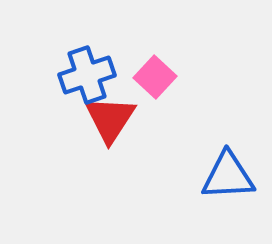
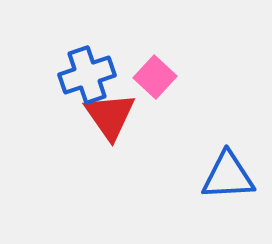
red triangle: moved 3 px up; rotated 8 degrees counterclockwise
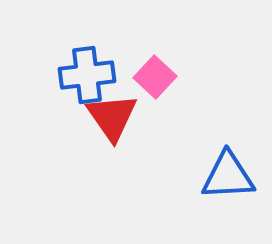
blue cross: rotated 12 degrees clockwise
red triangle: moved 2 px right, 1 px down
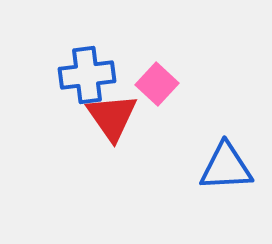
pink square: moved 2 px right, 7 px down
blue triangle: moved 2 px left, 9 px up
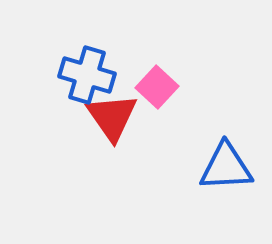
blue cross: rotated 24 degrees clockwise
pink square: moved 3 px down
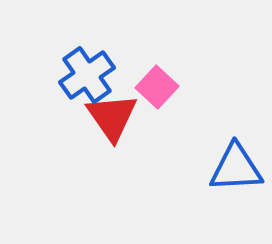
blue cross: rotated 38 degrees clockwise
blue triangle: moved 10 px right, 1 px down
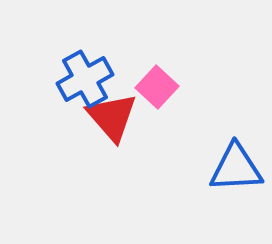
blue cross: moved 2 px left, 4 px down; rotated 6 degrees clockwise
red triangle: rotated 6 degrees counterclockwise
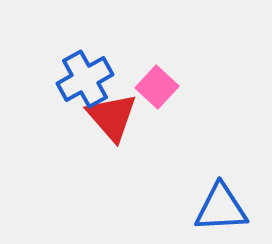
blue triangle: moved 15 px left, 40 px down
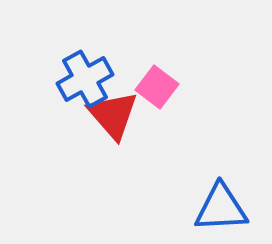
pink square: rotated 6 degrees counterclockwise
red triangle: moved 1 px right, 2 px up
